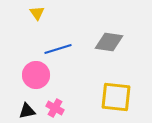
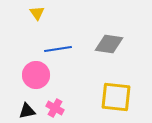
gray diamond: moved 2 px down
blue line: rotated 8 degrees clockwise
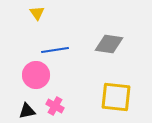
blue line: moved 3 px left, 1 px down
pink cross: moved 2 px up
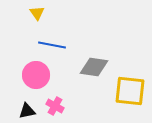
gray diamond: moved 15 px left, 23 px down
blue line: moved 3 px left, 5 px up; rotated 20 degrees clockwise
yellow square: moved 14 px right, 6 px up
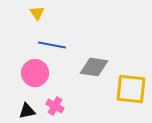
pink circle: moved 1 px left, 2 px up
yellow square: moved 1 px right, 2 px up
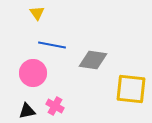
gray diamond: moved 1 px left, 7 px up
pink circle: moved 2 px left
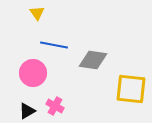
blue line: moved 2 px right
black triangle: rotated 18 degrees counterclockwise
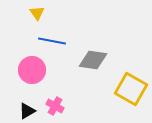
blue line: moved 2 px left, 4 px up
pink circle: moved 1 px left, 3 px up
yellow square: rotated 24 degrees clockwise
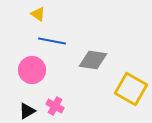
yellow triangle: moved 1 px right, 1 px down; rotated 21 degrees counterclockwise
